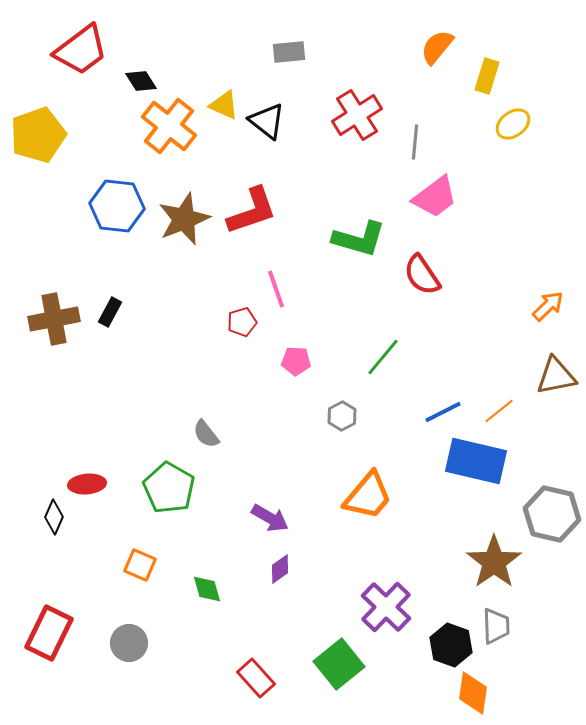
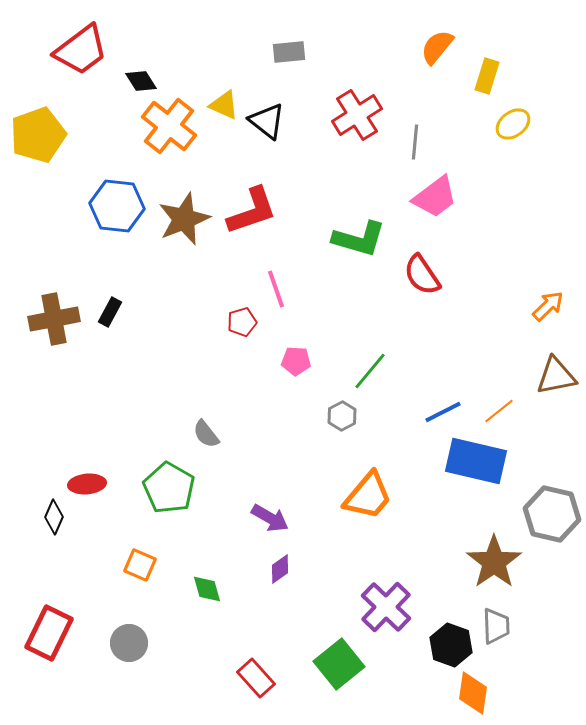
green line at (383, 357): moved 13 px left, 14 px down
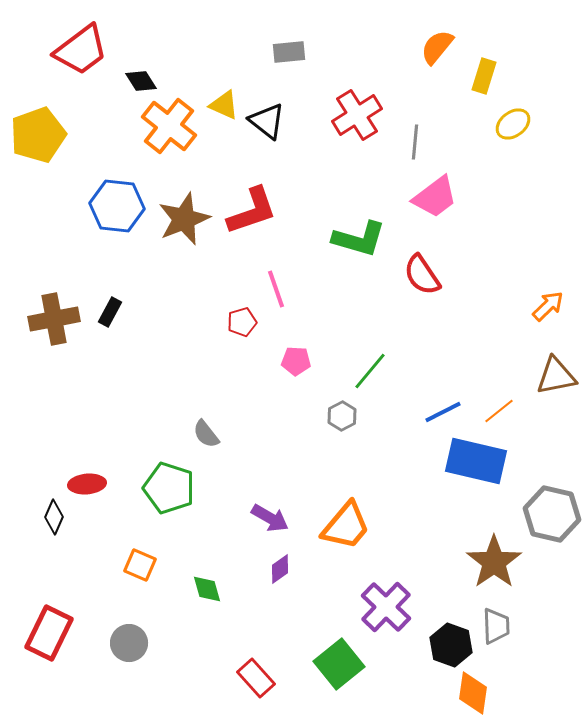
yellow rectangle at (487, 76): moved 3 px left
green pentagon at (169, 488): rotated 12 degrees counterclockwise
orange trapezoid at (368, 496): moved 22 px left, 30 px down
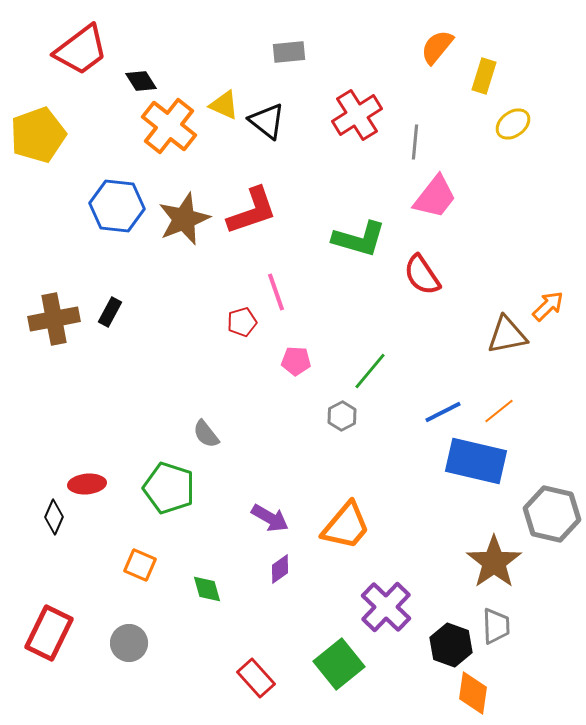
pink trapezoid at (435, 197): rotated 15 degrees counterclockwise
pink line at (276, 289): moved 3 px down
brown triangle at (556, 376): moved 49 px left, 41 px up
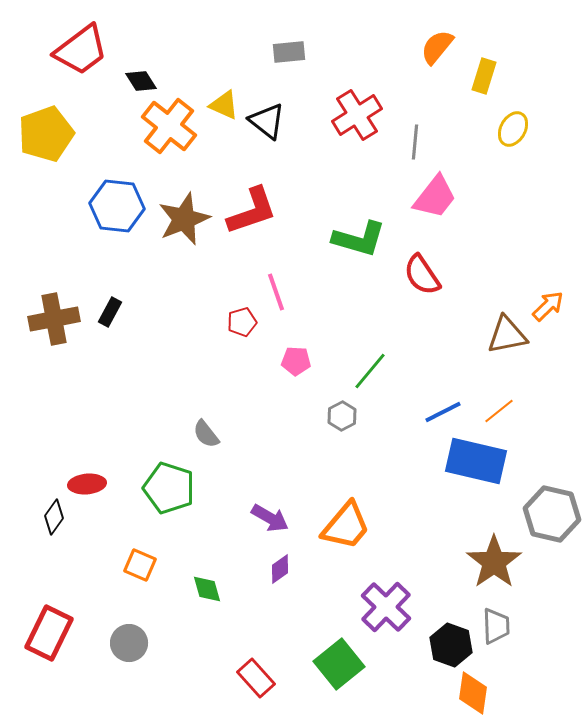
yellow ellipse at (513, 124): moved 5 px down; rotated 24 degrees counterclockwise
yellow pentagon at (38, 135): moved 8 px right, 1 px up
black diamond at (54, 517): rotated 12 degrees clockwise
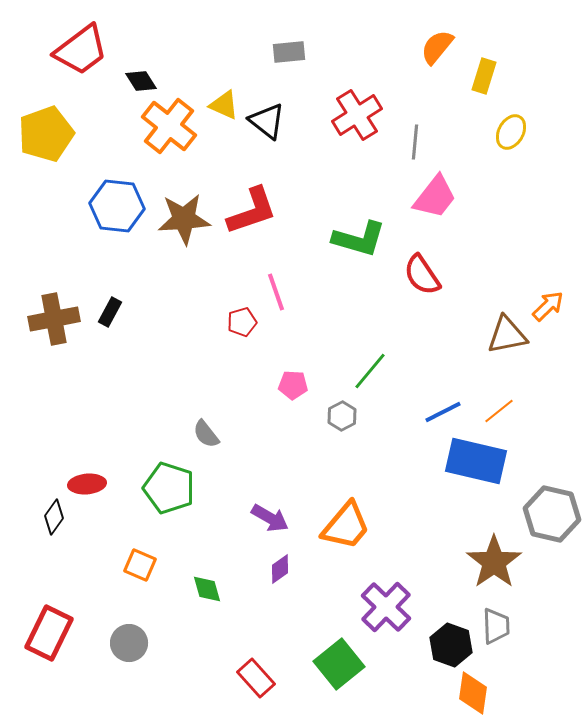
yellow ellipse at (513, 129): moved 2 px left, 3 px down
brown star at (184, 219): rotated 18 degrees clockwise
pink pentagon at (296, 361): moved 3 px left, 24 px down
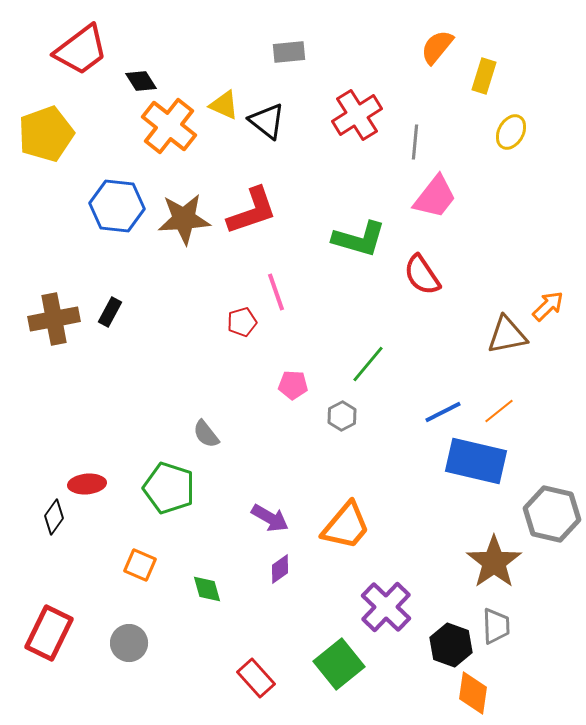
green line at (370, 371): moved 2 px left, 7 px up
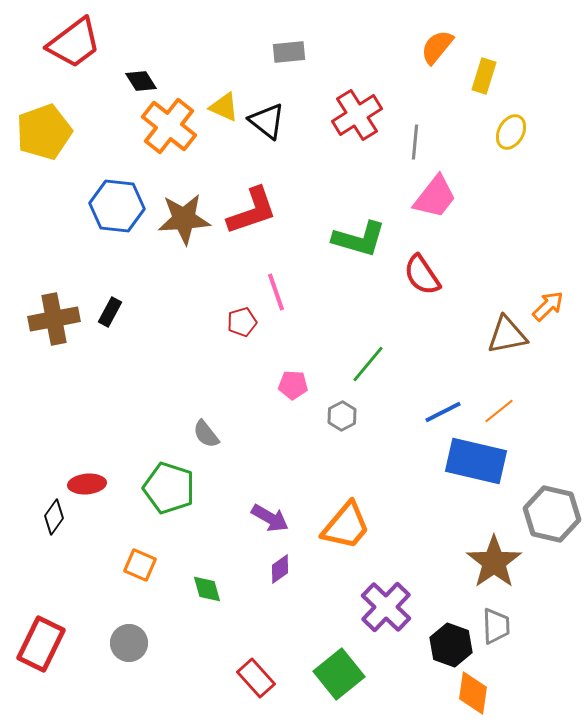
red trapezoid at (81, 50): moved 7 px left, 7 px up
yellow triangle at (224, 105): moved 2 px down
yellow pentagon at (46, 134): moved 2 px left, 2 px up
red rectangle at (49, 633): moved 8 px left, 11 px down
green square at (339, 664): moved 10 px down
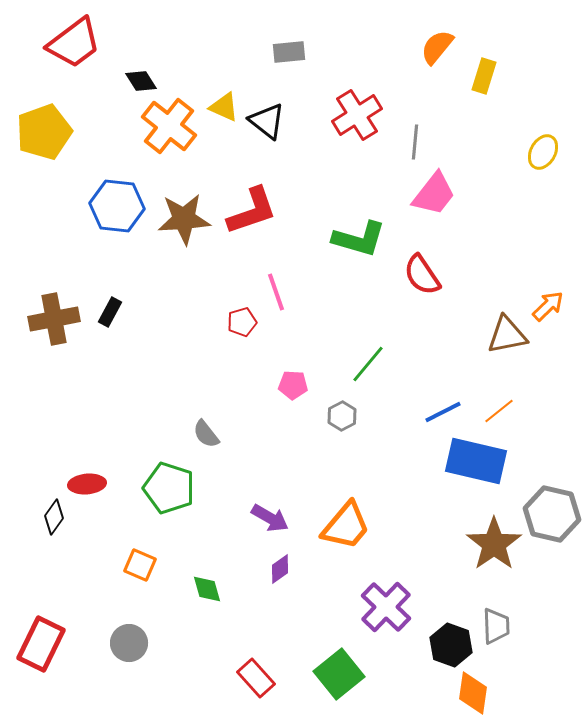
yellow ellipse at (511, 132): moved 32 px right, 20 px down
pink trapezoid at (435, 197): moved 1 px left, 3 px up
brown star at (494, 562): moved 18 px up
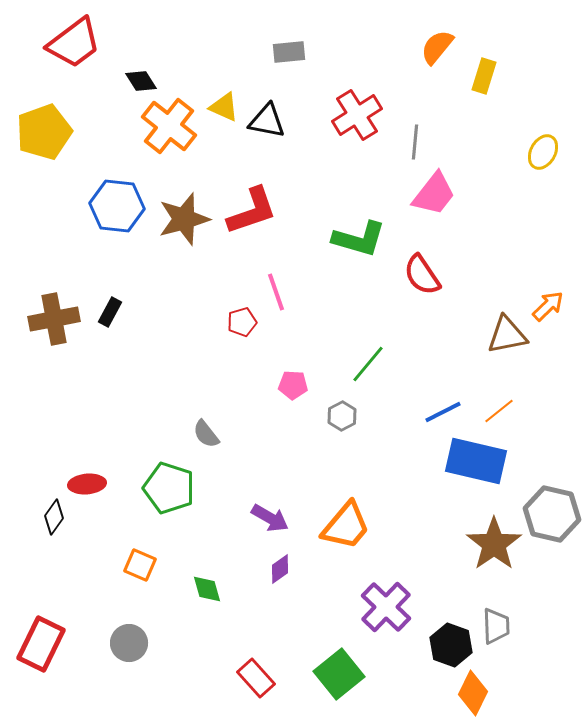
black triangle at (267, 121): rotated 27 degrees counterclockwise
brown star at (184, 219): rotated 12 degrees counterclockwise
orange diamond at (473, 693): rotated 18 degrees clockwise
